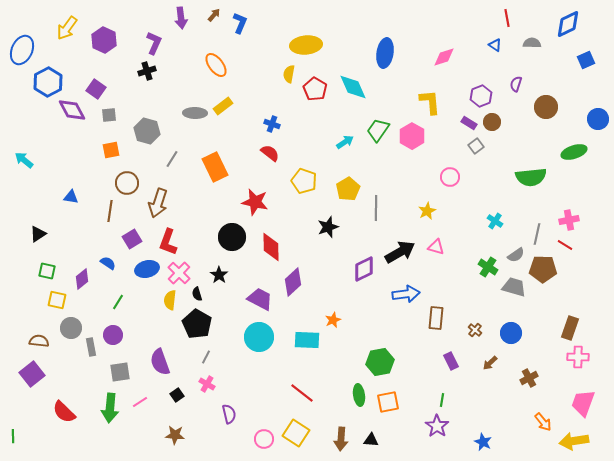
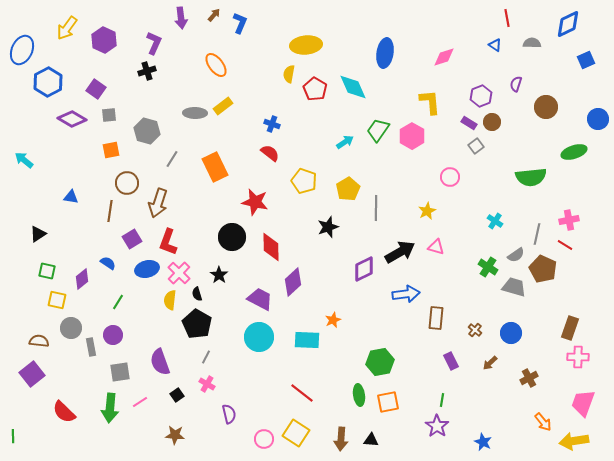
purple diamond at (72, 110): moved 9 px down; rotated 32 degrees counterclockwise
brown pentagon at (543, 269): rotated 24 degrees clockwise
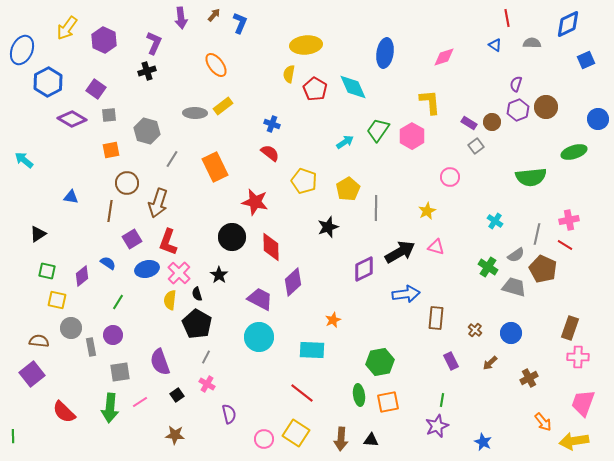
purple hexagon at (481, 96): moved 37 px right, 14 px down
purple diamond at (82, 279): moved 3 px up
cyan rectangle at (307, 340): moved 5 px right, 10 px down
purple star at (437, 426): rotated 15 degrees clockwise
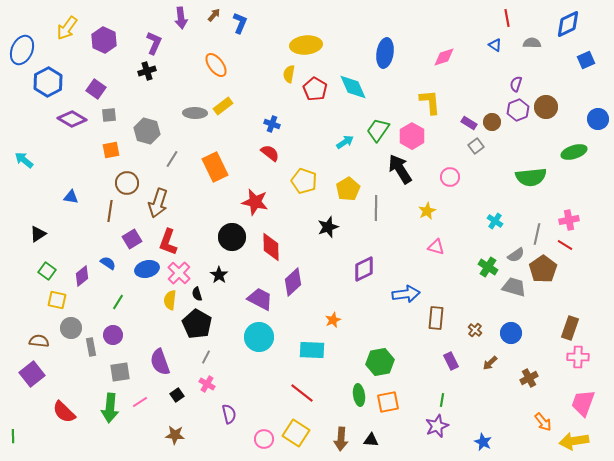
black arrow at (400, 252): moved 83 px up; rotated 92 degrees counterclockwise
brown pentagon at (543, 269): rotated 12 degrees clockwise
green square at (47, 271): rotated 24 degrees clockwise
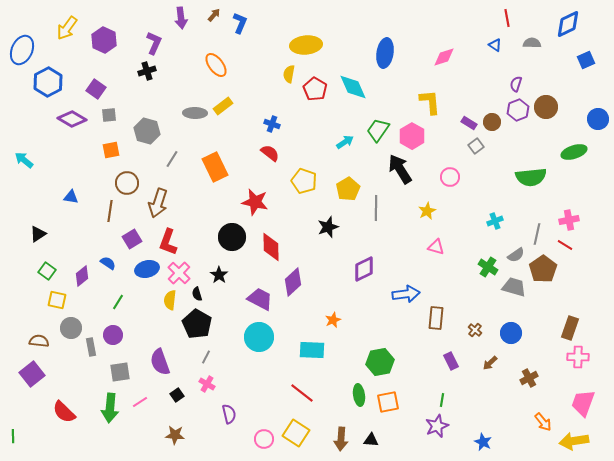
cyan cross at (495, 221): rotated 35 degrees clockwise
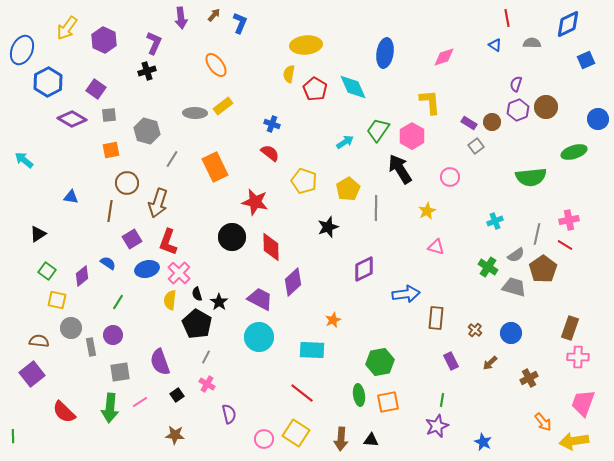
black star at (219, 275): moved 27 px down
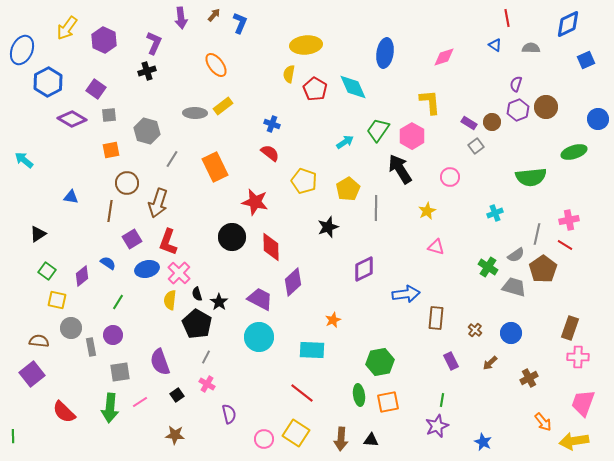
gray semicircle at (532, 43): moved 1 px left, 5 px down
cyan cross at (495, 221): moved 8 px up
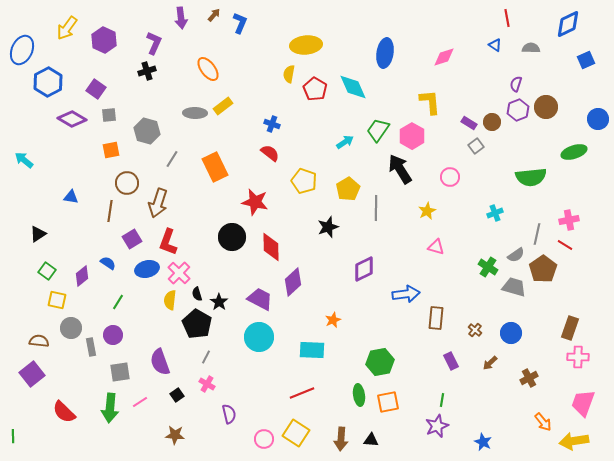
orange ellipse at (216, 65): moved 8 px left, 4 px down
red line at (302, 393): rotated 60 degrees counterclockwise
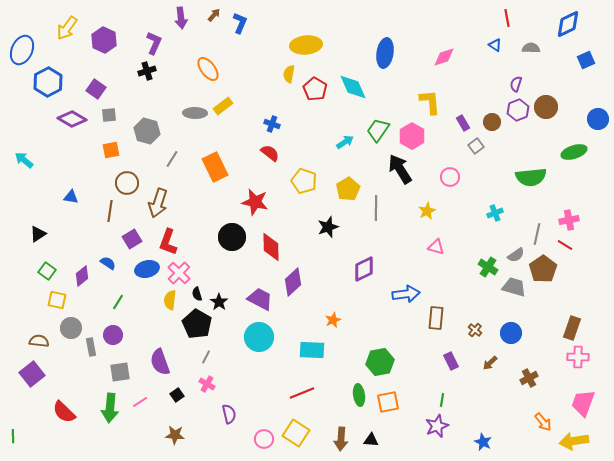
purple rectangle at (469, 123): moved 6 px left; rotated 28 degrees clockwise
brown rectangle at (570, 328): moved 2 px right
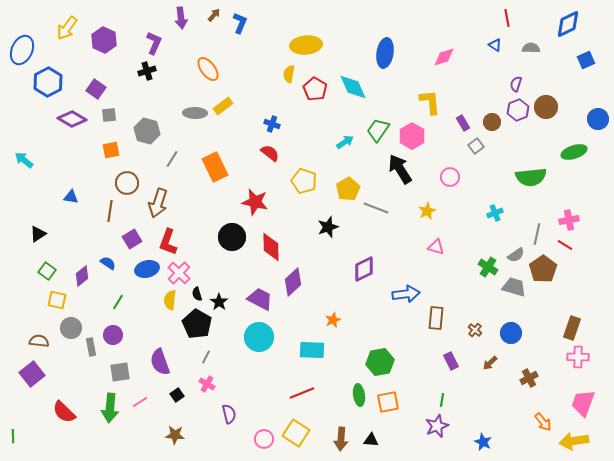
gray line at (376, 208): rotated 70 degrees counterclockwise
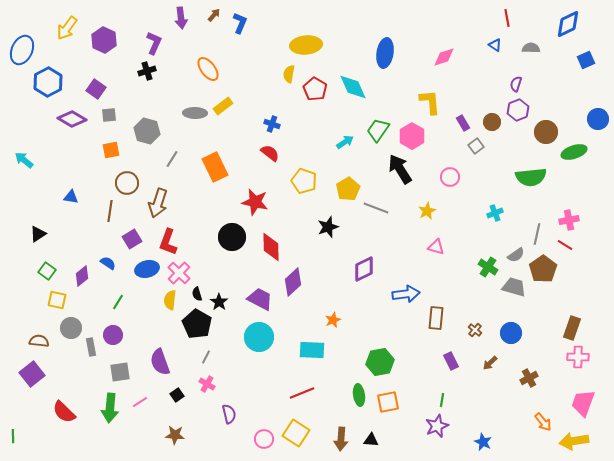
brown circle at (546, 107): moved 25 px down
